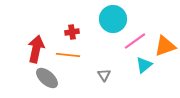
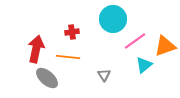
orange line: moved 2 px down
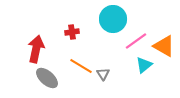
pink line: moved 1 px right
orange triangle: moved 1 px left; rotated 50 degrees clockwise
orange line: moved 13 px right, 9 px down; rotated 25 degrees clockwise
gray triangle: moved 1 px left, 1 px up
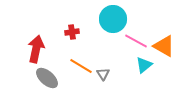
pink line: rotated 65 degrees clockwise
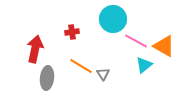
red arrow: moved 1 px left
gray ellipse: rotated 55 degrees clockwise
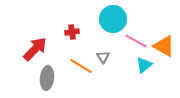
red arrow: rotated 32 degrees clockwise
gray triangle: moved 17 px up
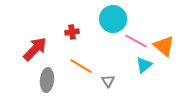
orange triangle: rotated 10 degrees clockwise
gray triangle: moved 5 px right, 24 px down
gray ellipse: moved 2 px down
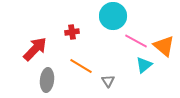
cyan circle: moved 3 px up
